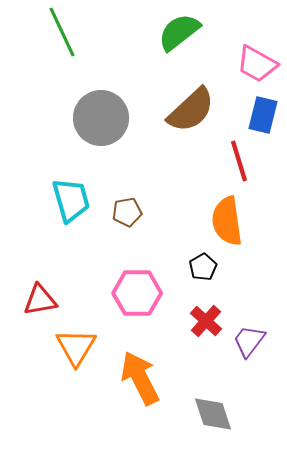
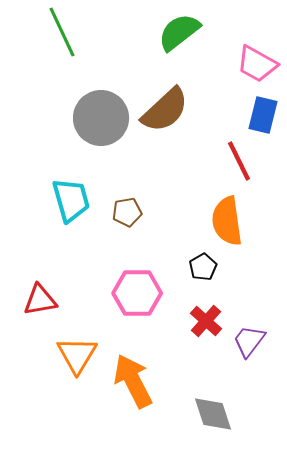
brown semicircle: moved 26 px left
red line: rotated 9 degrees counterclockwise
orange triangle: moved 1 px right, 8 px down
orange arrow: moved 7 px left, 3 px down
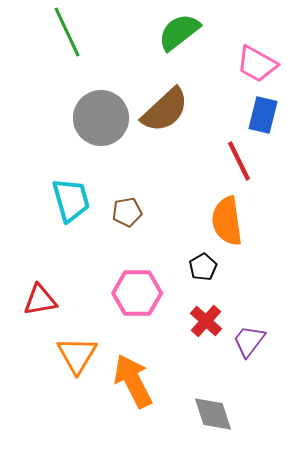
green line: moved 5 px right
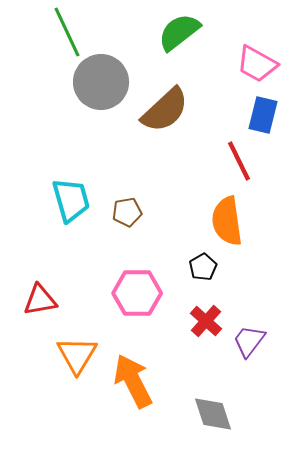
gray circle: moved 36 px up
